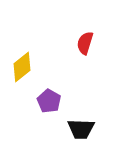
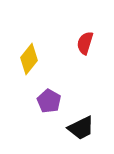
yellow diamond: moved 7 px right, 8 px up; rotated 12 degrees counterclockwise
black trapezoid: moved 1 px up; rotated 28 degrees counterclockwise
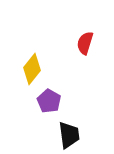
yellow diamond: moved 3 px right, 10 px down
black trapezoid: moved 12 px left, 7 px down; rotated 72 degrees counterclockwise
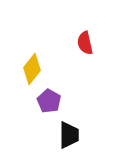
red semicircle: rotated 30 degrees counterclockwise
black trapezoid: rotated 8 degrees clockwise
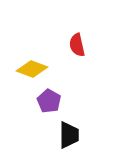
red semicircle: moved 8 px left, 2 px down
yellow diamond: rotated 72 degrees clockwise
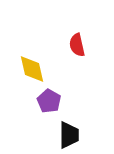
yellow diamond: rotated 56 degrees clockwise
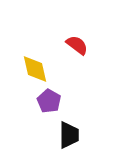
red semicircle: rotated 140 degrees clockwise
yellow diamond: moved 3 px right
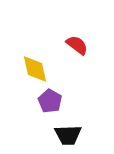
purple pentagon: moved 1 px right
black trapezoid: moved 1 px left; rotated 88 degrees clockwise
